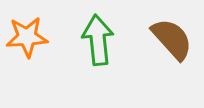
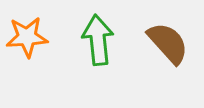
brown semicircle: moved 4 px left, 4 px down
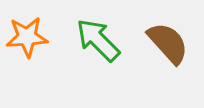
green arrow: rotated 39 degrees counterclockwise
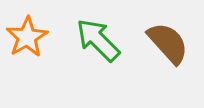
orange star: rotated 27 degrees counterclockwise
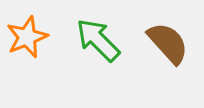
orange star: rotated 9 degrees clockwise
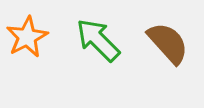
orange star: rotated 6 degrees counterclockwise
